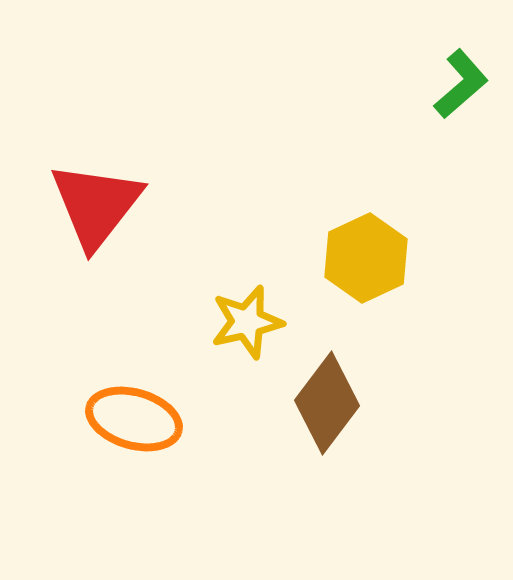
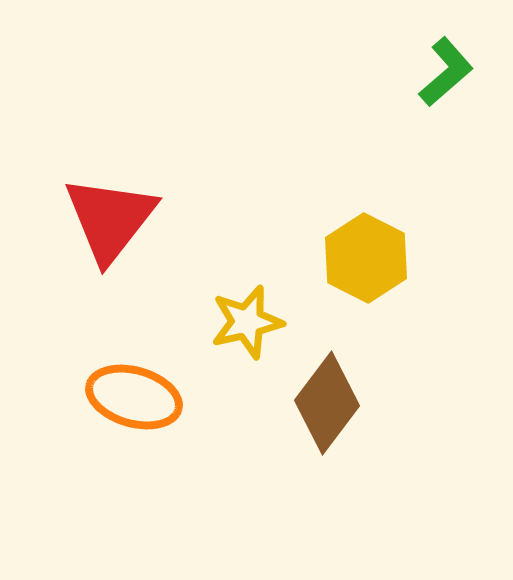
green L-shape: moved 15 px left, 12 px up
red triangle: moved 14 px right, 14 px down
yellow hexagon: rotated 8 degrees counterclockwise
orange ellipse: moved 22 px up
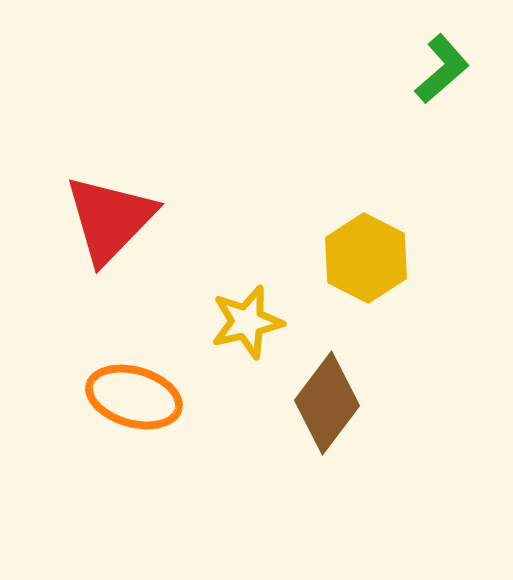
green L-shape: moved 4 px left, 3 px up
red triangle: rotated 6 degrees clockwise
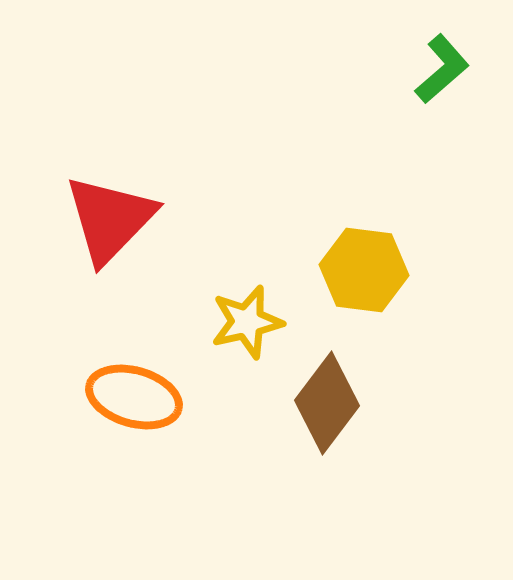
yellow hexagon: moved 2 px left, 12 px down; rotated 20 degrees counterclockwise
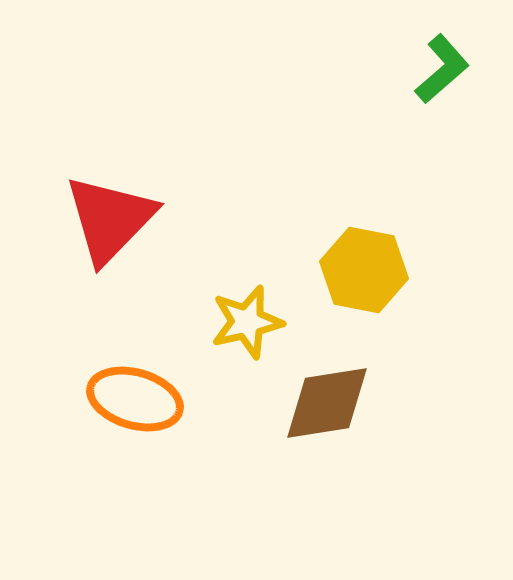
yellow hexagon: rotated 4 degrees clockwise
orange ellipse: moved 1 px right, 2 px down
brown diamond: rotated 44 degrees clockwise
